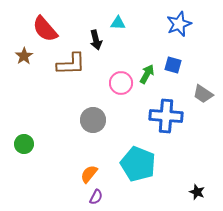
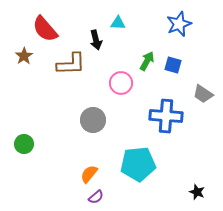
green arrow: moved 13 px up
cyan pentagon: rotated 28 degrees counterclockwise
purple semicircle: rotated 21 degrees clockwise
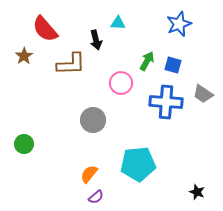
blue cross: moved 14 px up
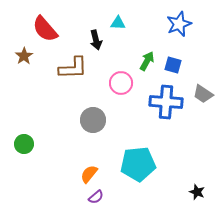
brown L-shape: moved 2 px right, 4 px down
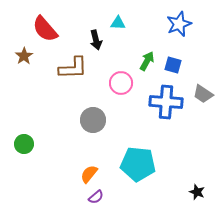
cyan pentagon: rotated 12 degrees clockwise
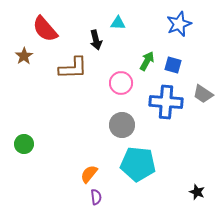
gray circle: moved 29 px right, 5 px down
purple semicircle: rotated 56 degrees counterclockwise
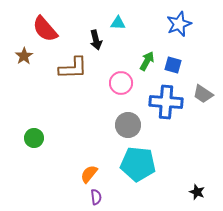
gray circle: moved 6 px right
green circle: moved 10 px right, 6 px up
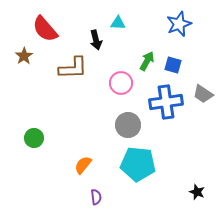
blue cross: rotated 12 degrees counterclockwise
orange semicircle: moved 6 px left, 9 px up
